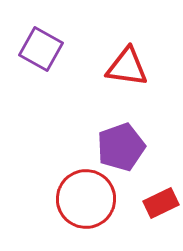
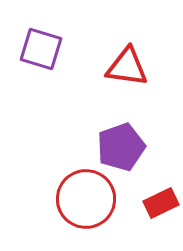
purple square: rotated 12 degrees counterclockwise
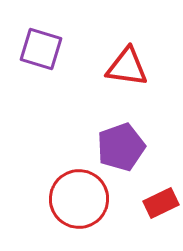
red circle: moved 7 px left
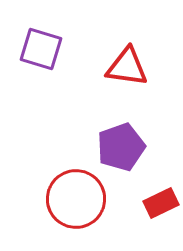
red circle: moved 3 px left
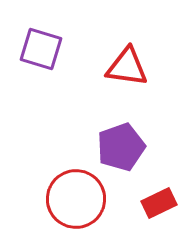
red rectangle: moved 2 px left
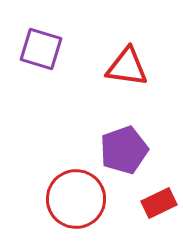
purple pentagon: moved 3 px right, 3 px down
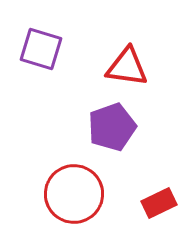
purple pentagon: moved 12 px left, 23 px up
red circle: moved 2 px left, 5 px up
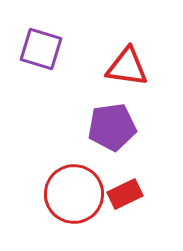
purple pentagon: rotated 12 degrees clockwise
red rectangle: moved 34 px left, 9 px up
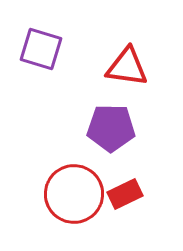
purple pentagon: moved 1 px left, 1 px down; rotated 9 degrees clockwise
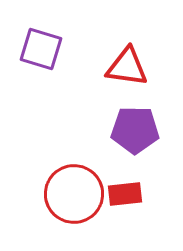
purple pentagon: moved 24 px right, 2 px down
red rectangle: rotated 20 degrees clockwise
